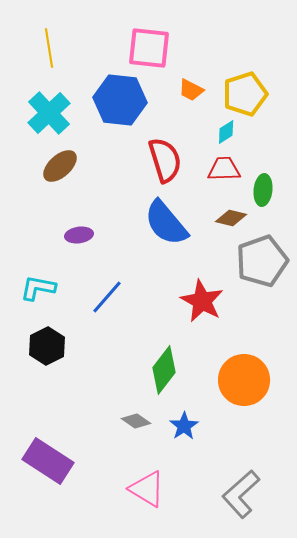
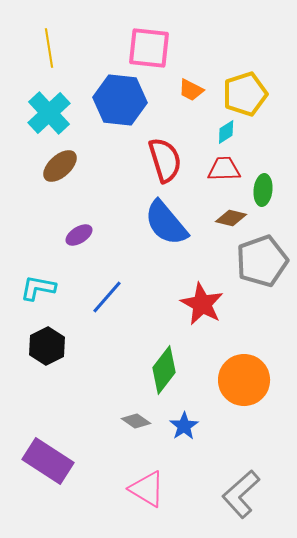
purple ellipse: rotated 24 degrees counterclockwise
red star: moved 3 px down
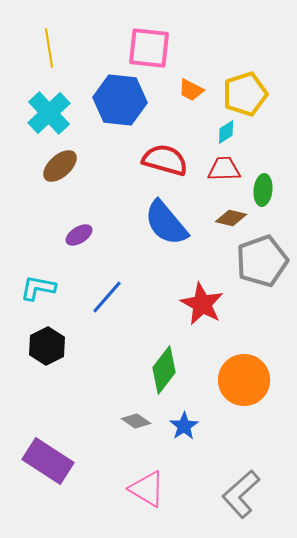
red semicircle: rotated 57 degrees counterclockwise
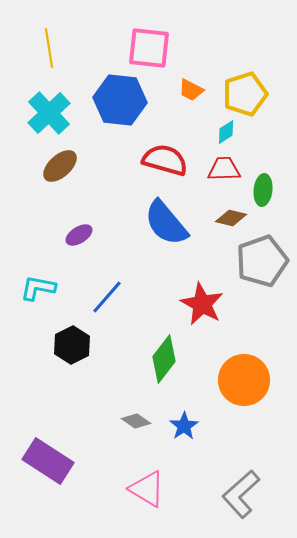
black hexagon: moved 25 px right, 1 px up
green diamond: moved 11 px up
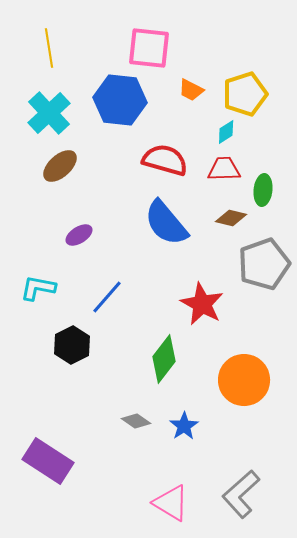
gray pentagon: moved 2 px right, 3 px down
pink triangle: moved 24 px right, 14 px down
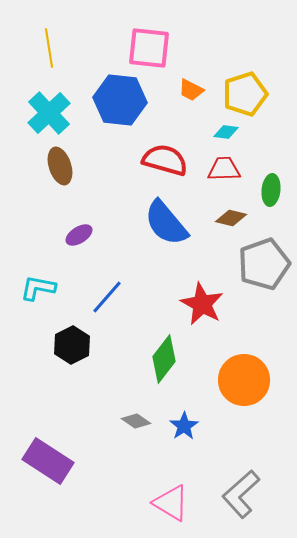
cyan diamond: rotated 40 degrees clockwise
brown ellipse: rotated 66 degrees counterclockwise
green ellipse: moved 8 px right
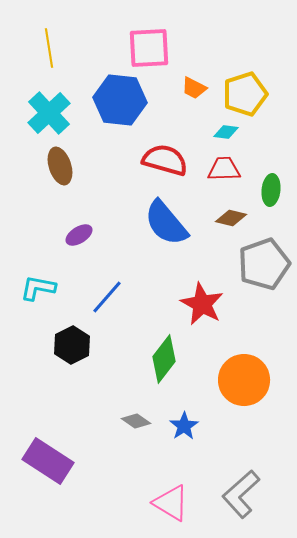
pink square: rotated 9 degrees counterclockwise
orange trapezoid: moved 3 px right, 2 px up
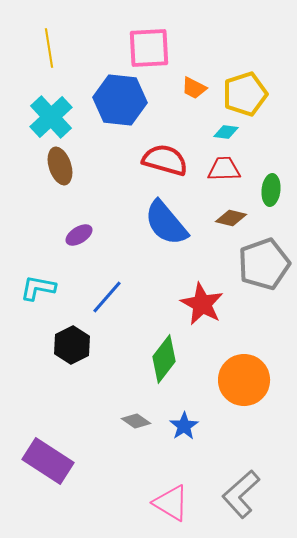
cyan cross: moved 2 px right, 4 px down
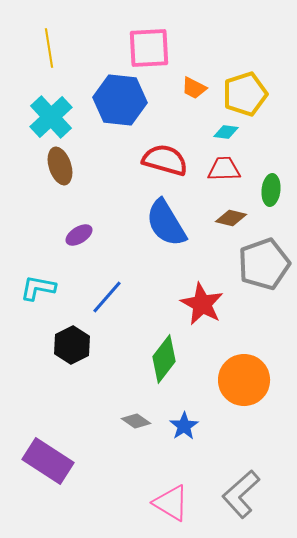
blue semicircle: rotated 9 degrees clockwise
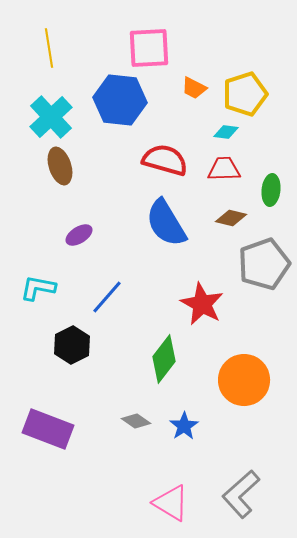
purple rectangle: moved 32 px up; rotated 12 degrees counterclockwise
